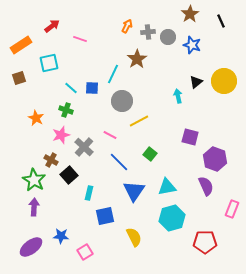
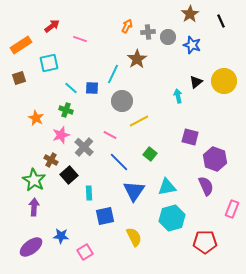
cyan rectangle at (89, 193): rotated 16 degrees counterclockwise
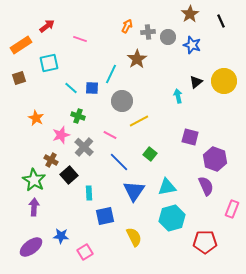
red arrow at (52, 26): moved 5 px left
cyan line at (113, 74): moved 2 px left
green cross at (66, 110): moved 12 px right, 6 px down
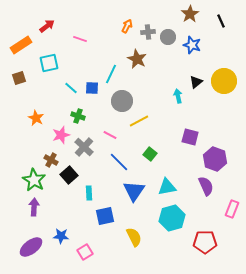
brown star at (137, 59): rotated 12 degrees counterclockwise
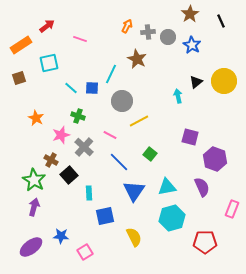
blue star at (192, 45): rotated 12 degrees clockwise
purple semicircle at (206, 186): moved 4 px left, 1 px down
purple arrow at (34, 207): rotated 12 degrees clockwise
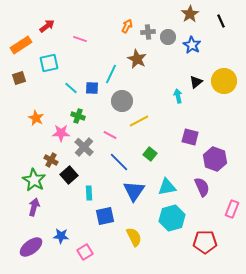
pink star at (61, 135): moved 2 px up; rotated 18 degrees clockwise
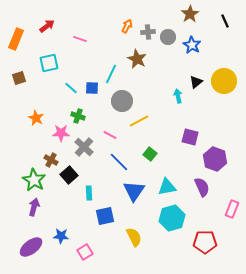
black line at (221, 21): moved 4 px right
orange rectangle at (21, 45): moved 5 px left, 6 px up; rotated 35 degrees counterclockwise
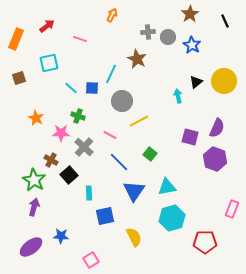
orange arrow at (127, 26): moved 15 px left, 11 px up
purple semicircle at (202, 187): moved 15 px right, 59 px up; rotated 48 degrees clockwise
pink square at (85, 252): moved 6 px right, 8 px down
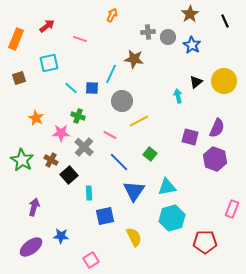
brown star at (137, 59): moved 3 px left; rotated 18 degrees counterclockwise
green star at (34, 180): moved 12 px left, 20 px up
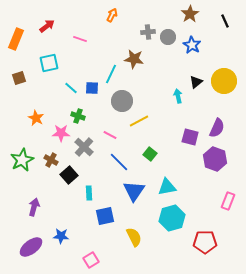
green star at (22, 160): rotated 15 degrees clockwise
pink rectangle at (232, 209): moved 4 px left, 8 px up
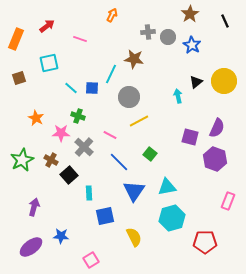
gray circle at (122, 101): moved 7 px right, 4 px up
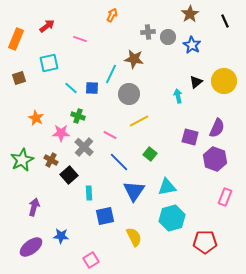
gray circle at (129, 97): moved 3 px up
pink rectangle at (228, 201): moved 3 px left, 4 px up
